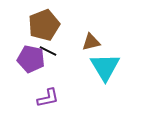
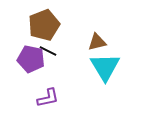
brown triangle: moved 6 px right
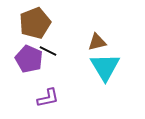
brown pentagon: moved 9 px left, 2 px up
purple pentagon: moved 2 px left; rotated 12 degrees clockwise
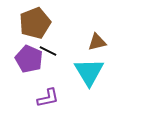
cyan triangle: moved 16 px left, 5 px down
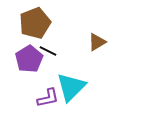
brown triangle: rotated 18 degrees counterclockwise
purple pentagon: rotated 16 degrees clockwise
cyan triangle: moved 18 px left, 15 px down; rotated 16 degrees clockwise
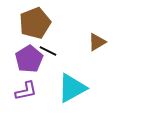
cyan triangle: moved 1 px right, 1 px down; rotated 16 degrees clockwise
purple L-shape: moved 22 px left, 7 px up
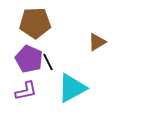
brown pentagon: rotated 20 degrees clockwise
black line: moved 11 px down; rotated 36 degrees clockwise
purple pentagon: rotated 16 degrees counterclockwise
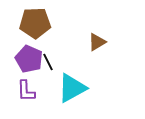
purple L-shape: rotated 100 degrees clockwise
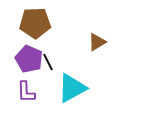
purple L-shape: moved 1 px down
